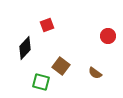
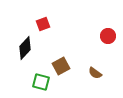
red square: moved 4 px left, 1 px up
brown square: rotated 24 degrees clockwise
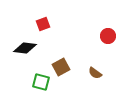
black diamond: rotated 55 degrees clockwise
brown square: moved 1 px down
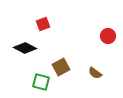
black diamond: rotated 20 degrees clockwise
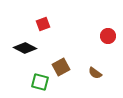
green square: moved 1 px left
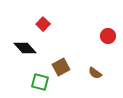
red square: rotated 24 degrees counterclockwise
black diamond: rotated 20 degrees clockwise
